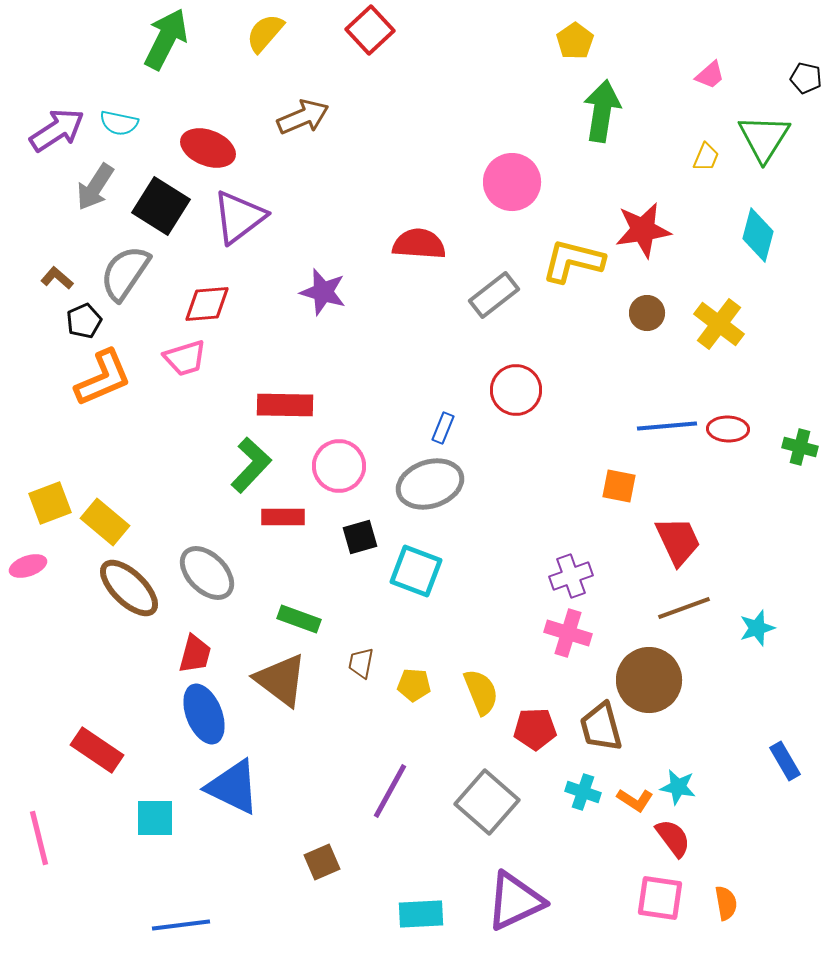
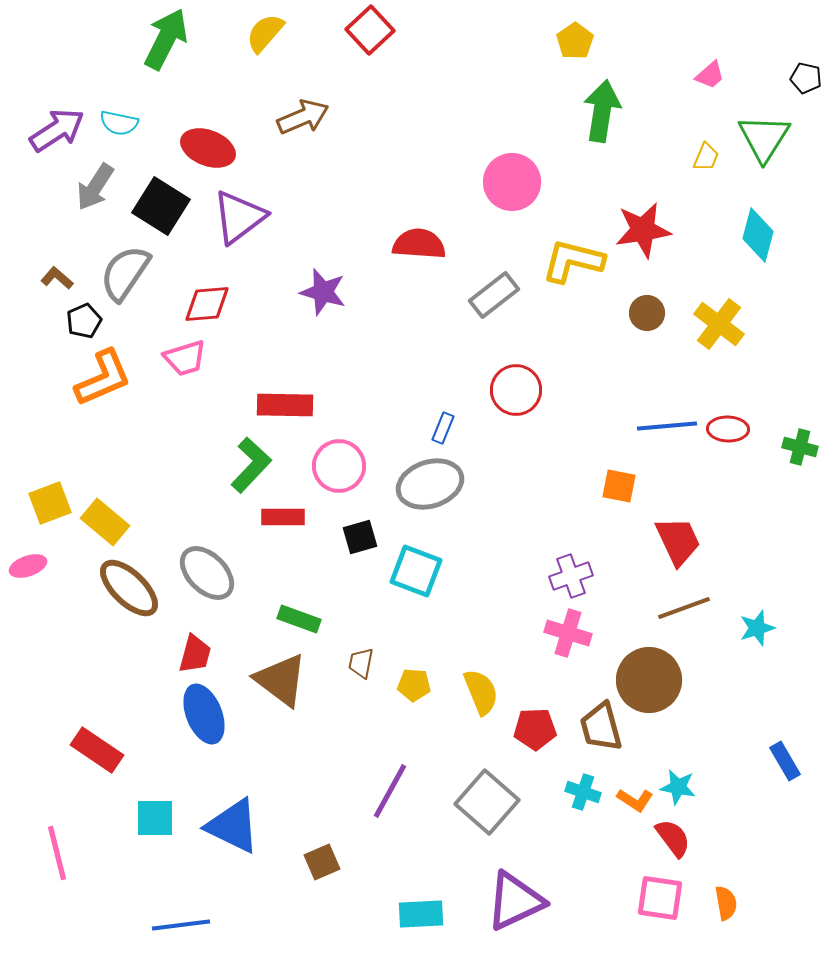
blue triangle at (233, 787): moved 39 px down
pink line at (39, 838): moved 18 px right, 15 px down
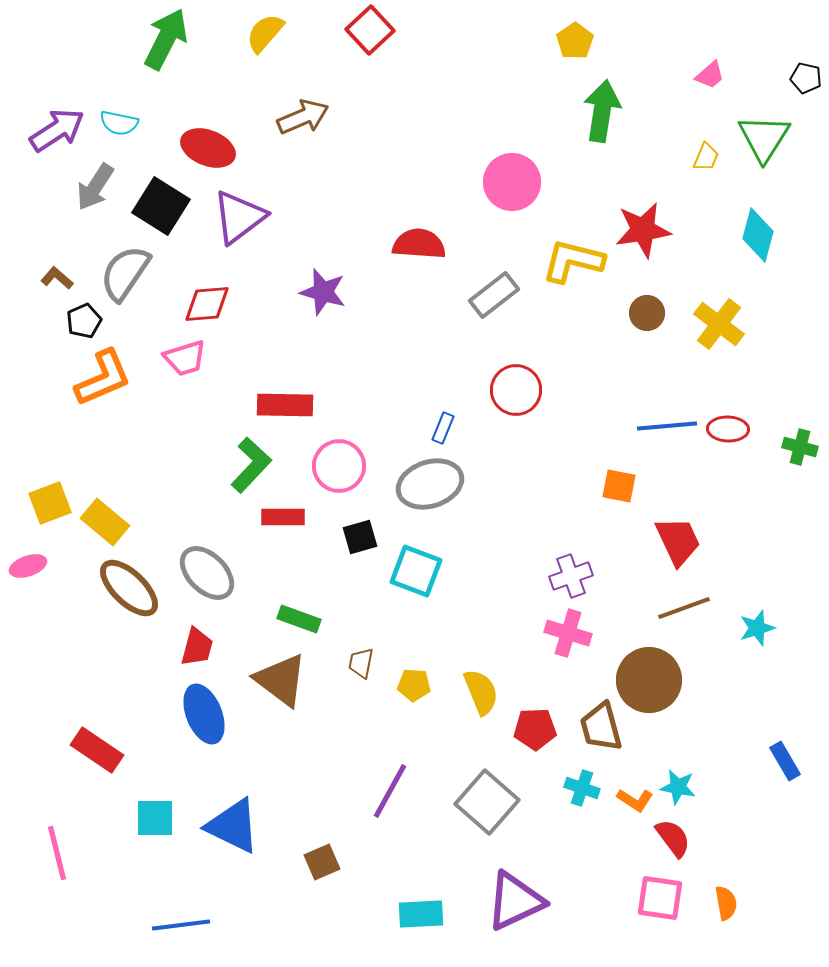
red trapezoid at (195, 654): moved 2 px right, 7 px up
cyan cross at (583, 792): moved 1 px left, 4 px up
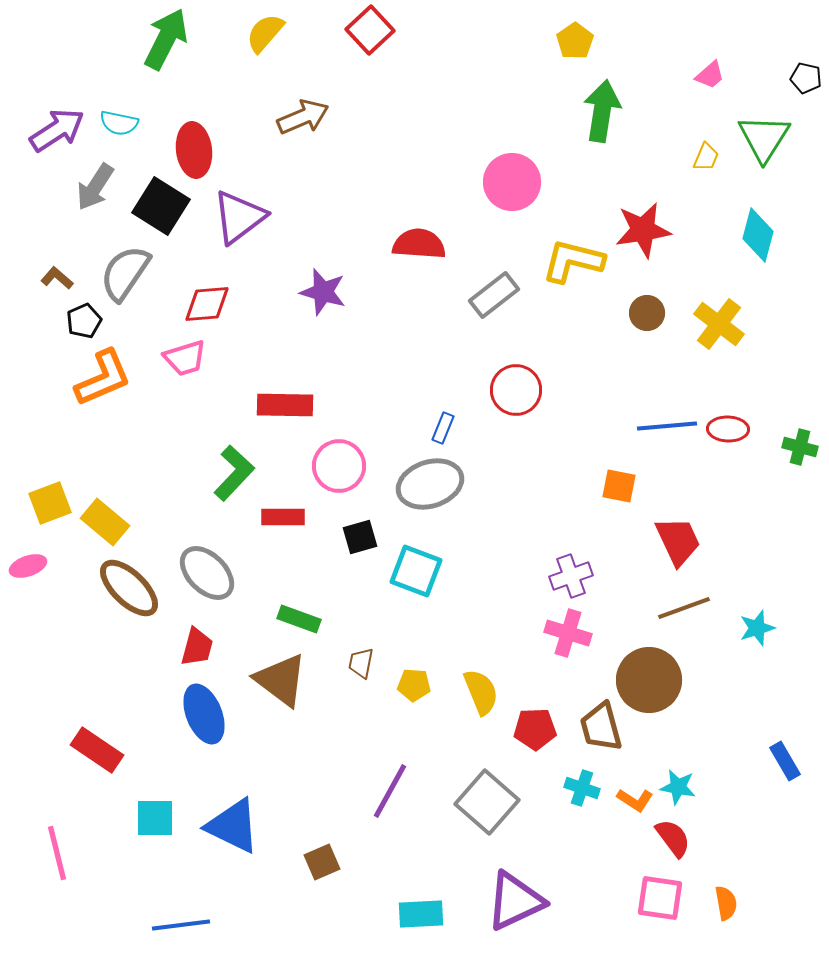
red ellipse at (208, 148): moved 14 px left, 2 px down; rotated 62 degrees clockwise
green L-shape at (251, 465): moved 17 px left, 8 px down
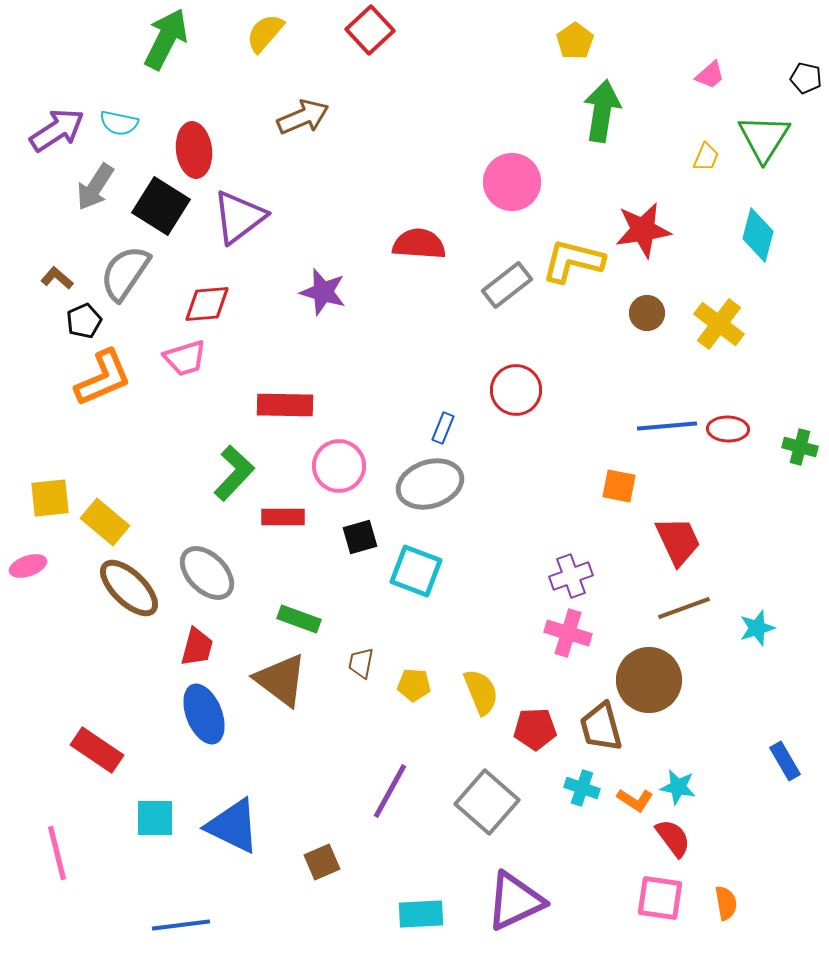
gray rectangle at (494, 295): moved 13 px right, 10 px up
yellow square at (50, 503): moved 5 px up; rotated 15 degrees clockwise
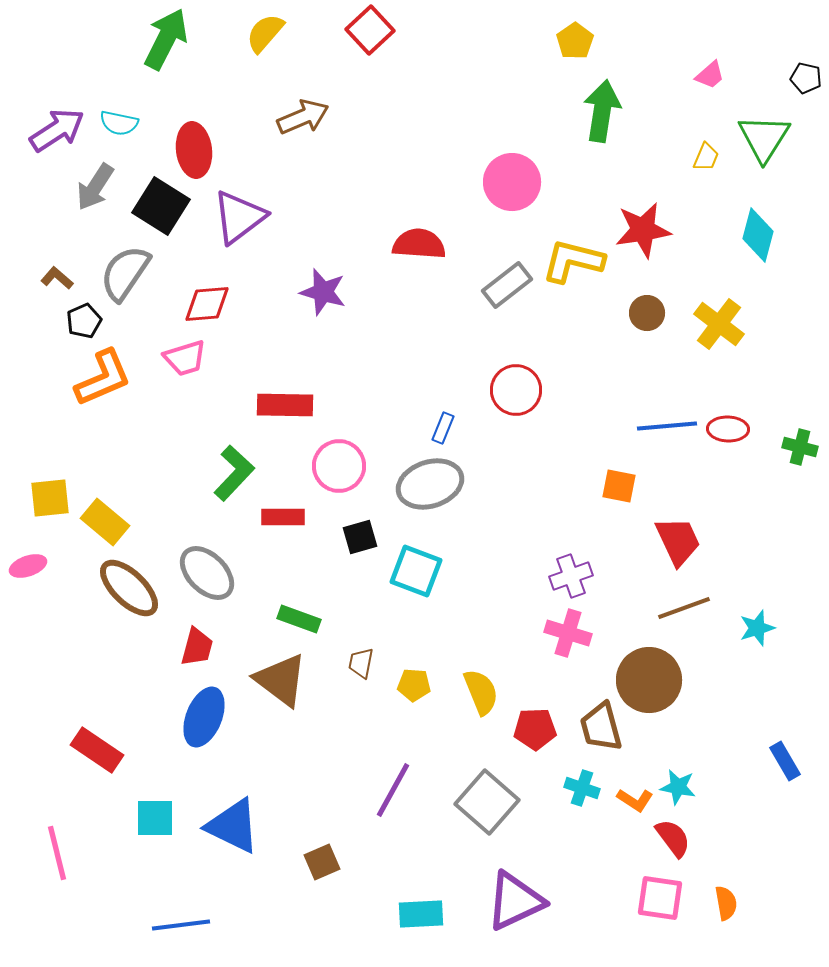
blue ellipse at (204, 714): moved 3 px down; rotated 44 degrees clockwise
purple line at (390, 791): moved 3 px right, 1 px up
